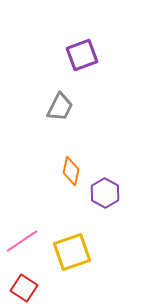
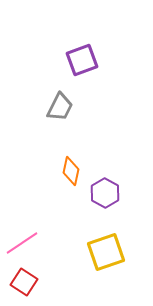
purple square: moved 5 px down
pink line: moved 2 px down
yellow square: moved 34 px right
red square: moved 6 px up
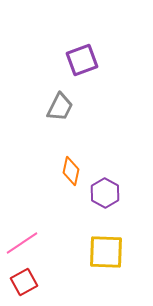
yellow square: rotated 21 degrees clockwise
red square: rotated 28 degrees clockwise
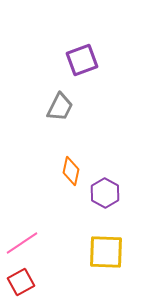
red square: moved 3 px left
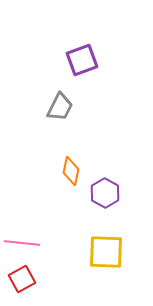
pink line: rotated 40 degrees clockwise
red square: moved 1 px right, 3 px up
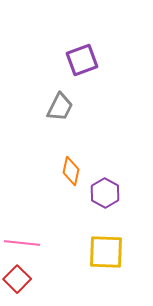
red square: moved 5 px left; rotated 16 degrees counterclockwise
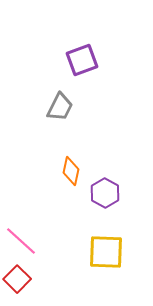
pink line: moved 1 px left, 2 px up; rotated 36 degrees clockwise
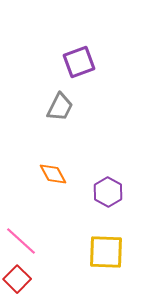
purple square: moved 3 px left, 2 px down
orange diamond: moved 18 px left, 3 px down; rotated 40 degrees counterclockwise
purple hexagon: moved 3 px right, 1 px up
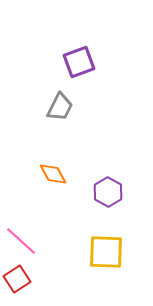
red square: rotated 12 degrees clockwise
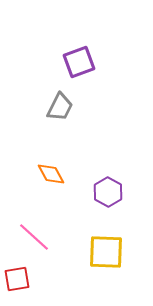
orange diamond: moved 2 px left
pink line: moved 13 px right, 4 px up
red square: rotated 24 degrees clockwise
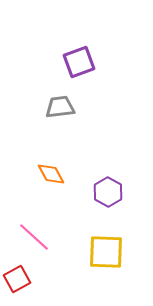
gray trapezoid: rotated 124 degrees counterclockwise
red square: rotated 20 degrees counterclockwise
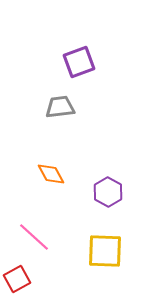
yellow square: moved 1 px left, 1 px up
